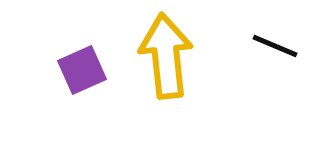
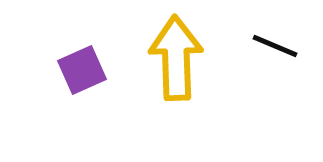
yellow arrow: moved 10 px right, 2 px down; rotated 4 degrees clockwise
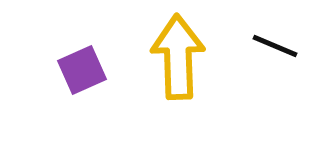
yellow arrow: moved 2 px right, 1 px up
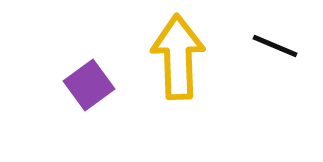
purple square: moved 7 px right, 15 px down; rotated 12 degrees counterclockwise
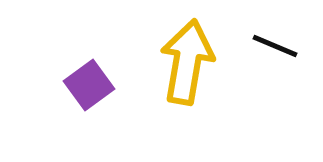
yellow arrow: moved 9 px right, 5 px down; rotated 12 degrees clockwise
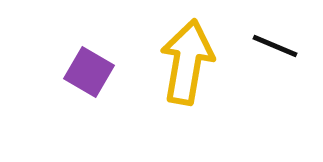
purple square: moved 13 px up; rotated 24 degrees counterclockwise
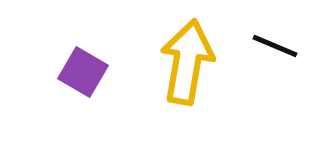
purple square: moved 6 px left
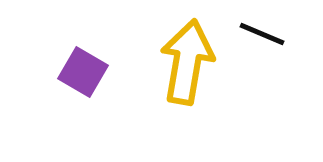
black line: moved 13 px left, 12 px up
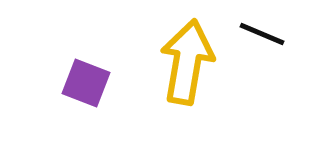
purple square: moved 3 px right, 11 px down; rotated 9 degrees counterclockwise
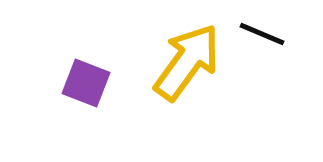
yellow arrow: rotated 26 degrees clockwise
